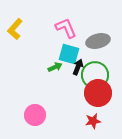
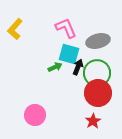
green circle: moved 2 px right, 2 px up
red star: rotated 21 degrees counterclockwise
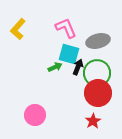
yellow L-shape: moved 3 px right
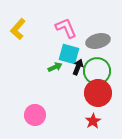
green circle: moved 2 px up
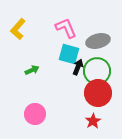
green arrow: moved 23 px left, 3 px down
pink circle: moved 1 px up
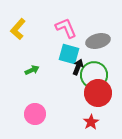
green circle: moved 3 px left, 4 px down
red star: moved 2 px left, 1 px down
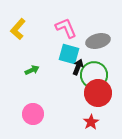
pink circle: moved 2 px left
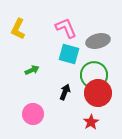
yellow L-shape: rotated 15 degrees counterclockwise
black arrow: moved 13 px left, 25 px down
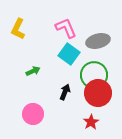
cyan square: rotated 20 degrees clockwise
green arrow: moved 1 px right, 1 px down
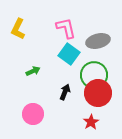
pink L-shape: rotated 10 degrees clockwise
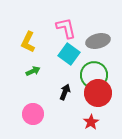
yellow L-shape: moved 10 px right, 13 px down
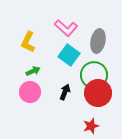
pink L-shape: rotated 145 degrees clockwise
gray ellipse: rotated 65 degrees counterclockwise
cyan square: moved 1 px down
pink circle: moved 3 px left, 22 px up
red star: moved 4 px down; rotated 14 degrees clockwise
